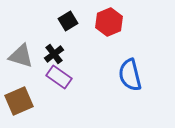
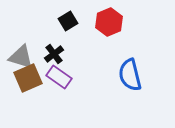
gray triangle: moved 1 px down
brown square: moved 9 px right, 23 px up
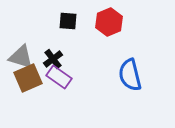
black square: rotated 36 degrees clockwise
black cross: moved 1 px left, 5 px down
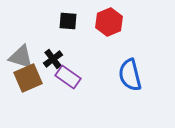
purple rectangle: moved 9 px right
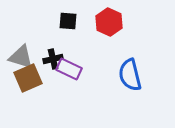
red hexagon: rotated 12 degrees counterclockwise
black cross: rotated 24 degrees clockwise
purple rectangle: moved 1 px right, 8 px up; rotated 10 degrees counterclockwise
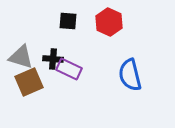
black cross: rotated 18 degrees clockwise
brown square: moved 1 px right, 4 px down
